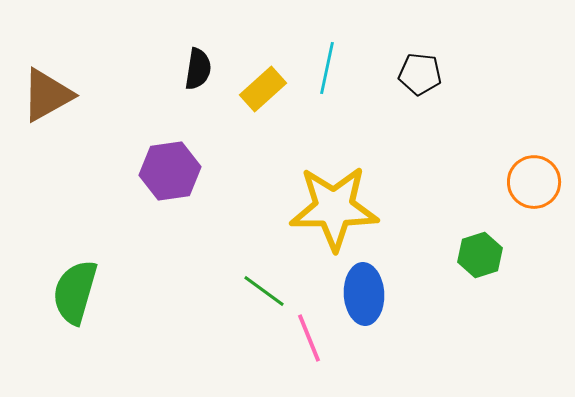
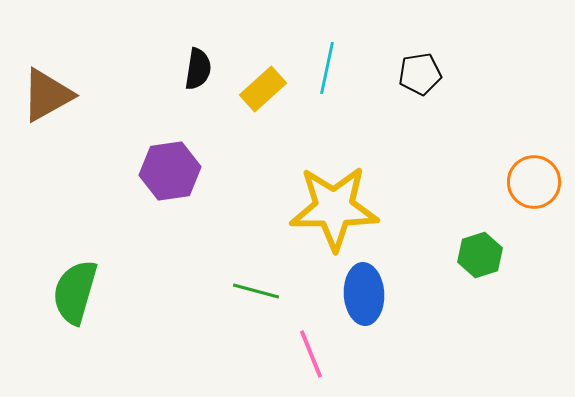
black pentagon: rotated 15 degrees counterclockwise
green line: moved 8 px left; rotated 21 degrees counterclockwise
pink line: moved 2 px right, 16 px down
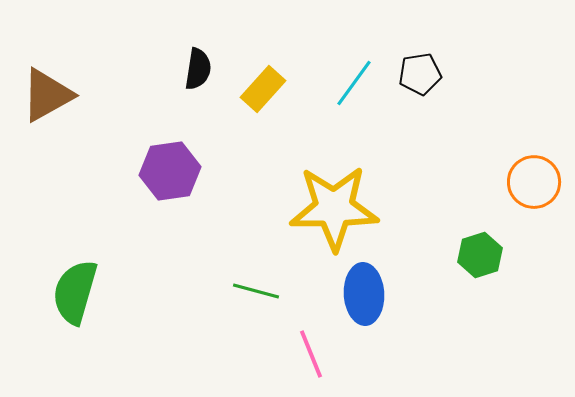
cyan line: moved 27 px right, 15 px down; rotated 24 degrees clockwise
yellow rectangle: rotated 6 degrees counterclockwise
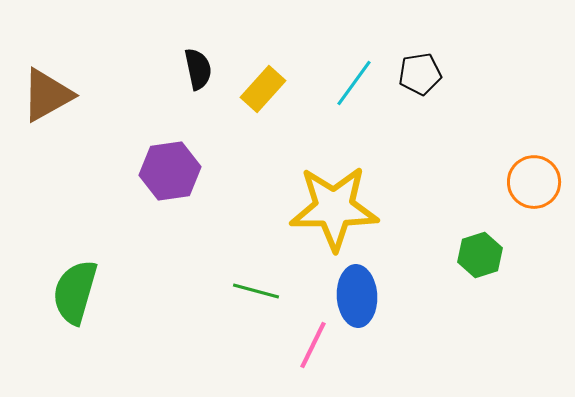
black semicircle: rotated 21 degrees counterclockwise
blue ellipse: moved 7 px left, 2 px down
pink line: moved 2 px right, 9 px up; rotated 48 degrees clockwise
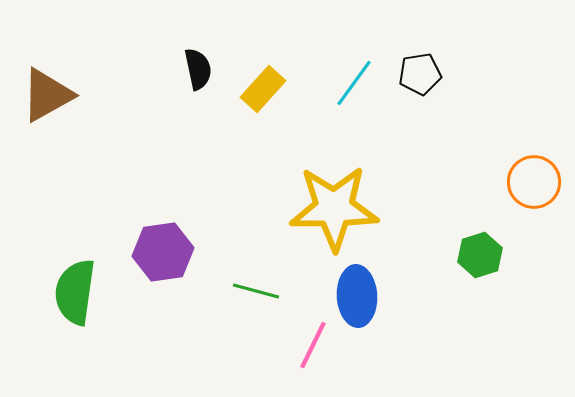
purple hexagon: moved 7 px left, 81 px down
green semicircle: rotated 8 degrees counterclockwise
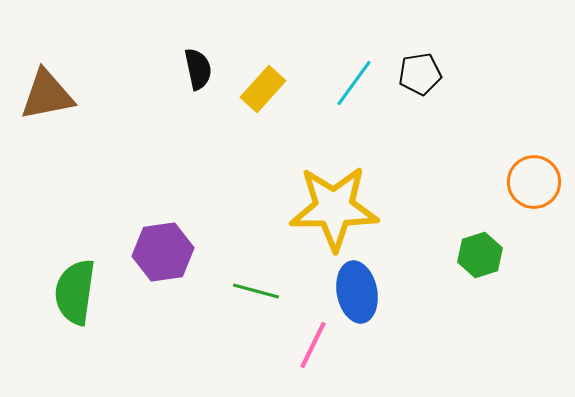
brown triangle: rotated 18 degrees clockwise
blue ellipse: moved 4 px up; rotated 8 degrees counterclockwise
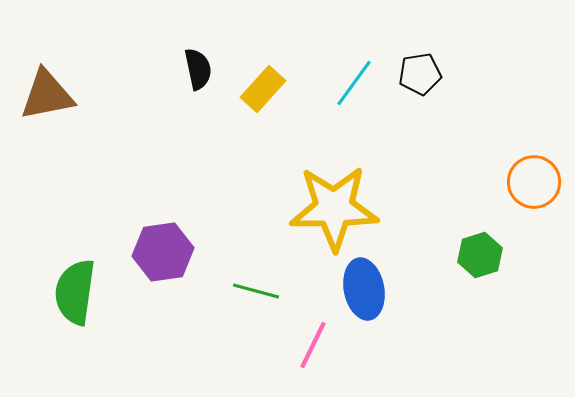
blue ellipse: moved 7 px right, 3 px up
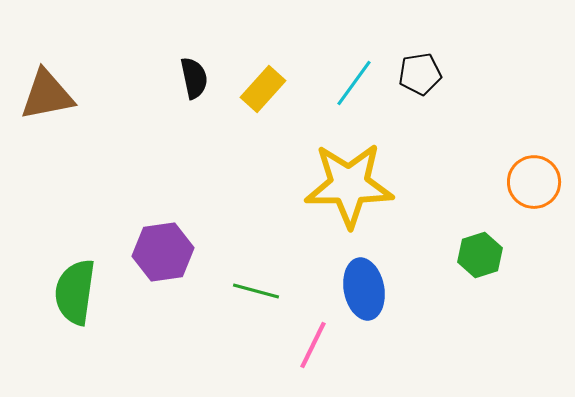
black semicircle: moved 4 px left, 9 px down
yellow star: moved 15 px right, 23 px up
